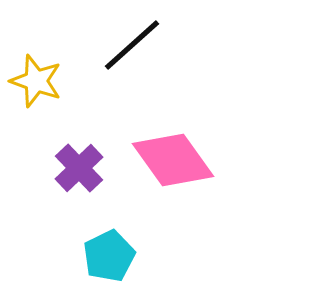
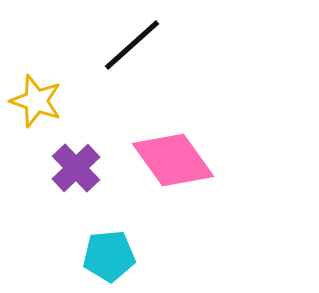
yellow star: moved 20 px down
purple cross: moved 3 px left
cyan pentagon: rotated 21 degrees clockwise
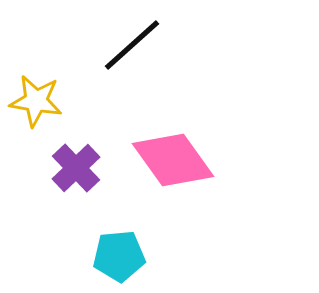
yellow star: rotated 10 degrees counterclockwise
cyan pentagon: moved 10 px right
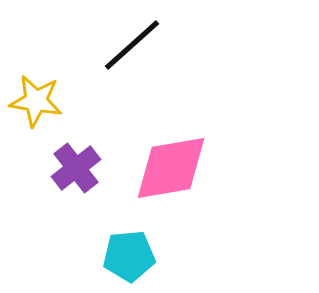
pink diamond: moved 2 px left, 8 px down; rotated 64 degrees counterclockwise
purple cross: rotated 6 degrees clockwise
cyan pentagon: moved 10 px right
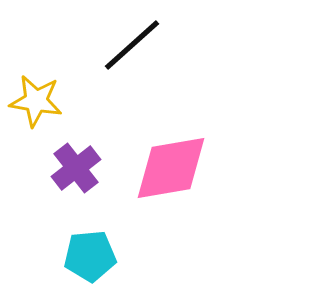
cyan pentagon: moved 39 px left
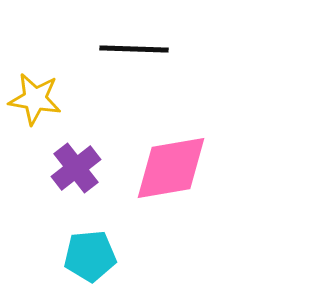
black line: moved 2 px right, 4 px down; rotated 44 degrees clockwise
yellow star: moved 1 px left, 2 px up
